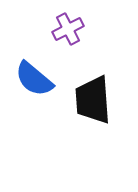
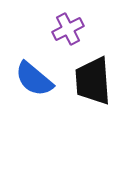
black trapezoid: moved 19 px up
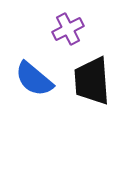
black trapezoid: moved 1 px left
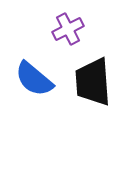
black trapezoid: moved 1 px right, 1 px down
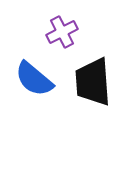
purple cross: moved 6 px left, 3 px down
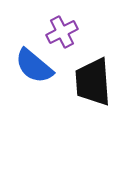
blue semicircle: moved 13 px up
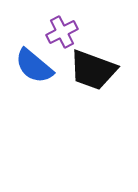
black trapezoid: moved 12 px up; rotated 66 degrees counterclockwise
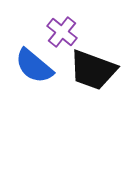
purple cross: rotated 24 degrees counterclockwise
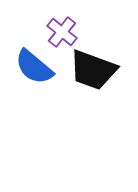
blue semicircle: moved 1 px down
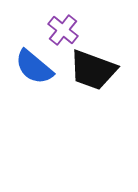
purple cross: moved 1 px right, 2 px up
